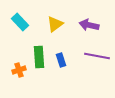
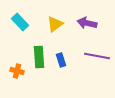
purple arrow: moved 2 px left, 2 px up
orange cross: moved 2 px left, 1 px down; rotated 32 degrees clockwise
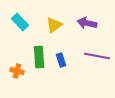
yellow triangle: moved 1 px left, 1 px down
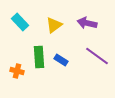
purple line: rotated 25 degrees clockwise
blue rectangle: rotated 40 degrees counterclockwise
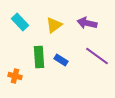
orange cross: moved 2 px left, 5 px down
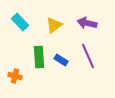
purple line: moved 9 px left; rotated 30 degrees clockwise
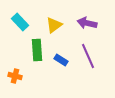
green rectangle: moved 2 px left, 7 px up
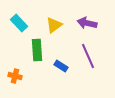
cyan rectangle: moved 1 px left, 1 px down
blue rectangle: moved 6 px down
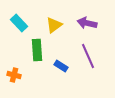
orange cross: moved 1 px left, 1 px up
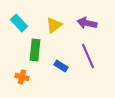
green rectangle: moved 2 px left; rotated 10 degrees clockwise
orange cross: moved 8 px right, 2 px down
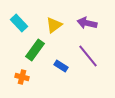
green rectangle: rotated 30 degrees clockwise
purple line: rotated 15 degrees counterclockwise
